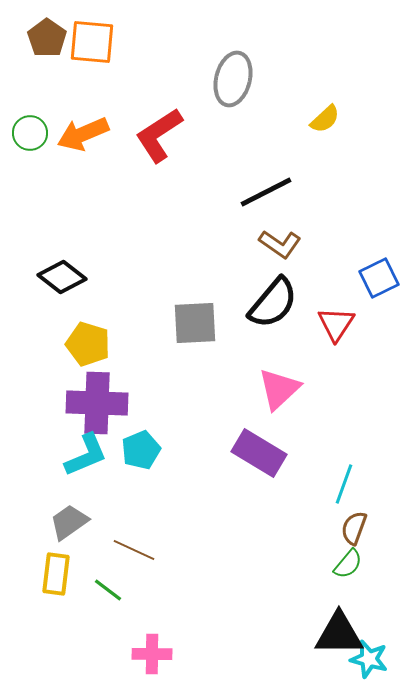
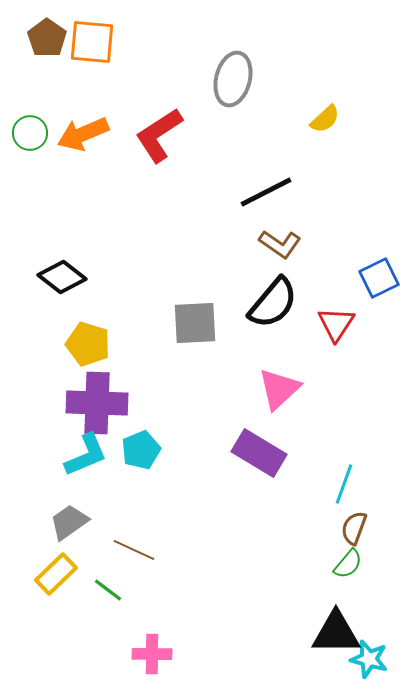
yellow rectangle: rotated 39 degrees clockwise
black triangle: moved 3 px left, 1 px up
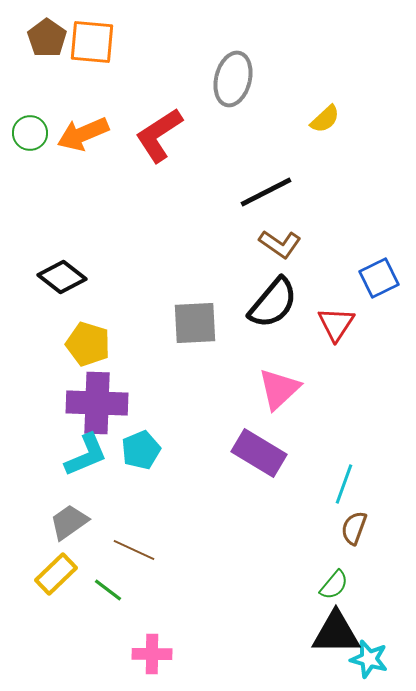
green semicircle: moved 14 px left, 21 px down
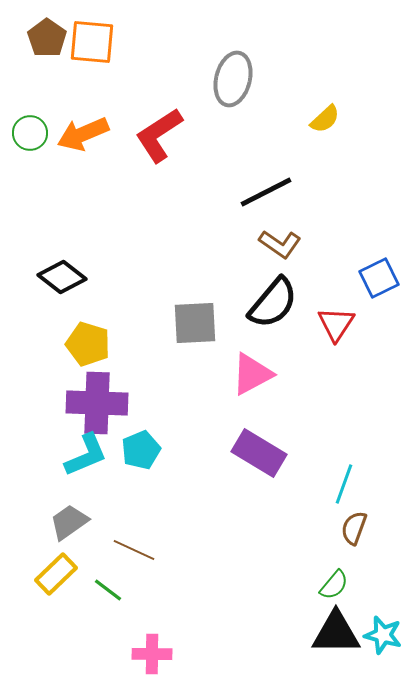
pink triangle: moved 27 px left, 15 px up; rotated 15 degrees clockwise
cyan star: moved 14 px right, 24 px up
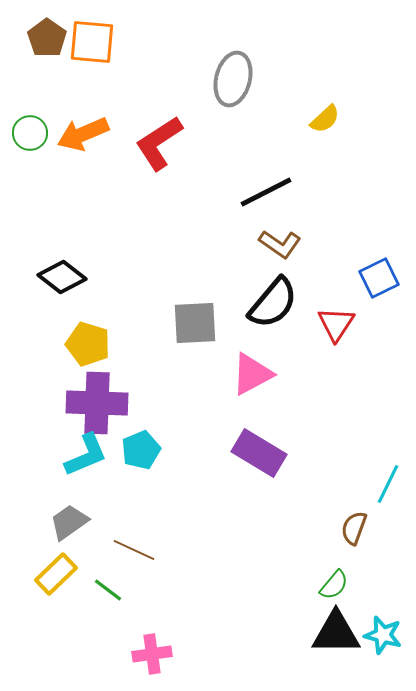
red L-shape: moved 8 px down
cyan line: moved 44 px right; rotated 6 degrees clockwise
pink cross: rotated 9 degrees counterclockwise
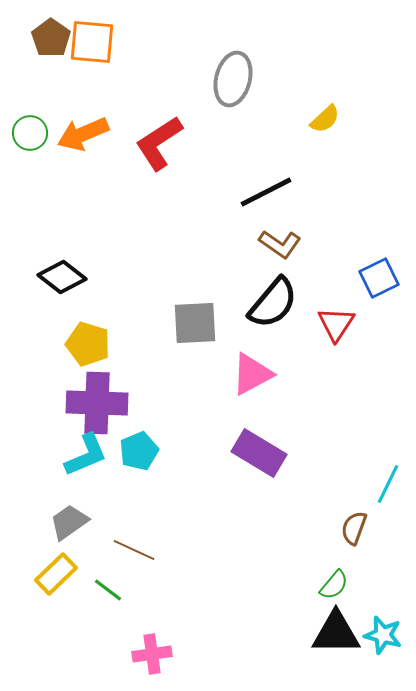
brown pentagon: moved 4 px right
cyan pentagon: moved 2 px left, 1 px down
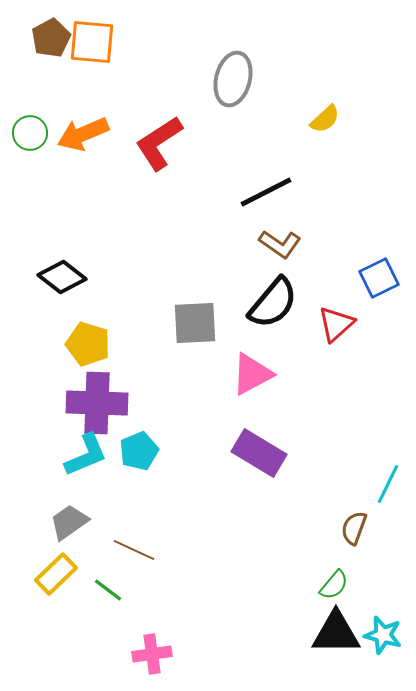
brown pentagon: rotated 9 degrees clockwise
red triangle: rotated 15 degrees clockwise
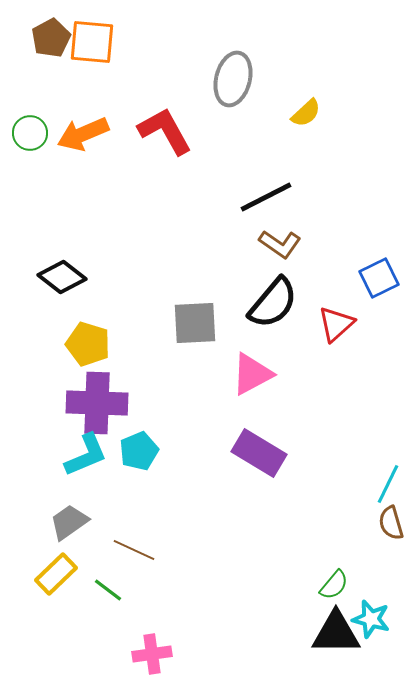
yellow semicircle: moved 19 px left, 6 px up
red L-shape: moved 6 px right, 12 px up; rotated 94 degrees clockwise
black line: moved 5 px down
brown semicircle: moved 37 px right, 5 px up; rotated 36 degrees counterclockwise
cyan star: moved 12 px left, 16 px up
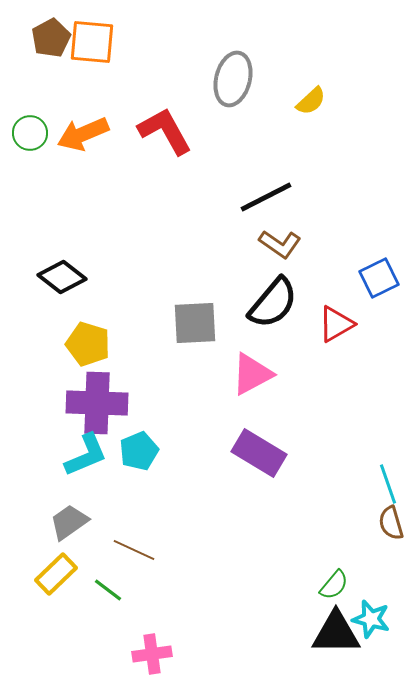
yellow semicircle: moved 5 px right, 12 px up
red triangle: rotated 12 degrees clockwise
cyan line: rotated 45 degrees counterclockwise
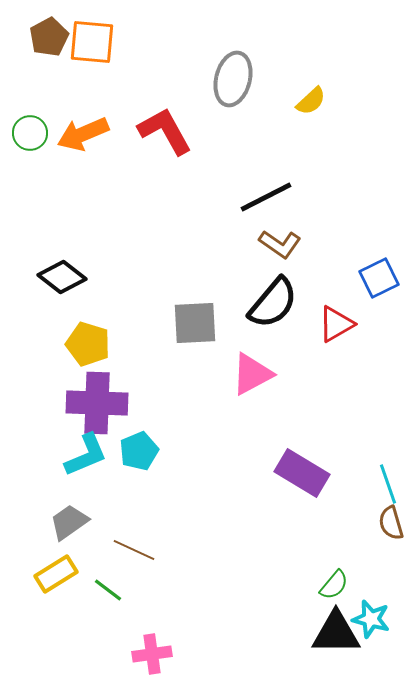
brown pentagon: moved 2 px left, 1 px up
purple rectangle: moved 43 px right, 20 px down
yellow rectangle: rotated 12 degrees clockwise
